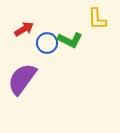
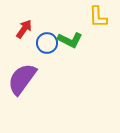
yellow L-shape: moved 1 px right, 2 px up
red arrow: rotated 24 degrees counterclockwise
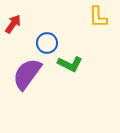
red arrow: moved 11 px left, 5 px up
green L-shape: moved 24 px down
purple semicircle: moved 5 px right, 5 px up
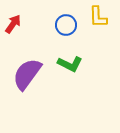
blue circle: moved 19 px right, 18 px up
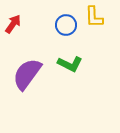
yellow L-shape: moved 4 px left
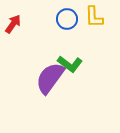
blue circle: moved 1 px right, 6 px up
green L-shape: rotated 10 degrees clockwise
purple semicircle: moved 23 px right, 4 px down
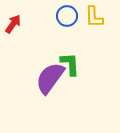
blue circle: moved 3 px up
green L-shape: rotated 130 degrees counterclockwise
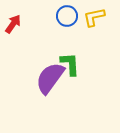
yellow L-shape: rotated 80 degrees clockwise
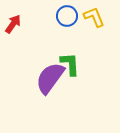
yellow L-shape: rotated 80 degrees clockwise
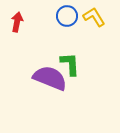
yellow L-shape: rotated 10 degrees counterclockwise
red arrow: moved 4 px right, 2 px up; rotated 24 degrees counterclockwise
purple semicircle: rotated 76 degrees clockwise
